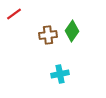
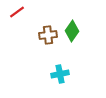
red line: moved 3 px right, 2 px up
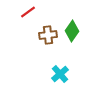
red line: moved 11 px right
cyan cross: rotated 30 degrees counterclockwise
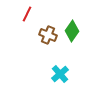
red line: moved 1 px left, 2 px down; rotated 28 degrees counterclockwise
brown cross: rotated 30 degrees clockwise
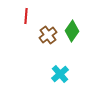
red line: moved 1 px left, 2 px down; rotated 21 degrees counterclockwise
brown cross: rotated 30 degrees clockwise
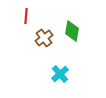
green diamond: rotated 25 degrees counterclockwise
brown cross: moved 4 px left, 3 px down
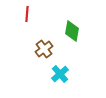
red line: moved 1 px right, 2 px up
brown cross: moved 11 px down
